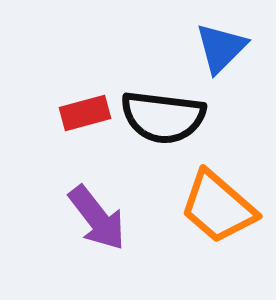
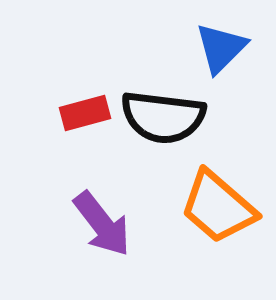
purple arrow: moved 5 px right, 6 px down
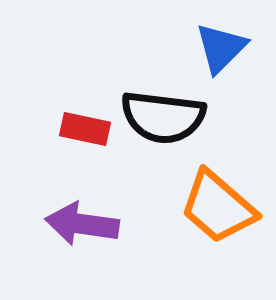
red rectangle: moved 16 px down; rotated 27 degrees clockwise
purple arrow: moved 20 px left; rotated 136 degrees clockwise
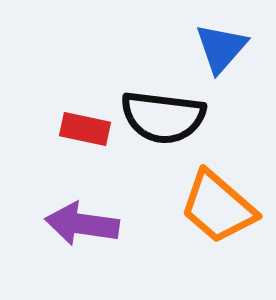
blue triangle: rotated 4 degrees counterclockwise
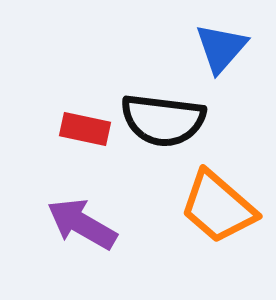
black semicircle: moved 3 px down
purple arrow: rotated 22 degrees clockwise
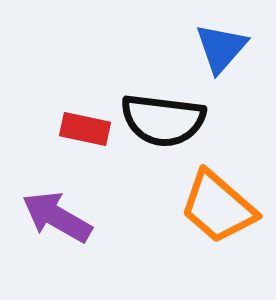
purple arrow: moved 25 px left, 7 px up
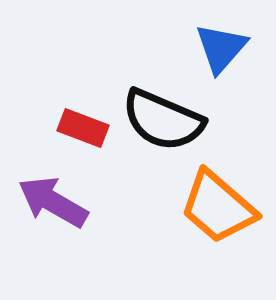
black semicircle: rotated 16 degrees clockwise
red rectangle: moved 2 px left, 1 px up; rotated 9 degrees clockwise
purple arrow: moved 4 px left, 15 px up
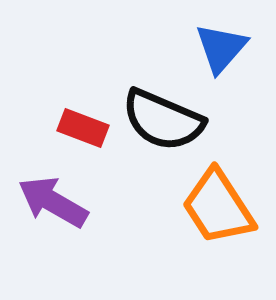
orange trapezoid: rotated 16 degrees clockwise
